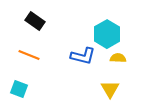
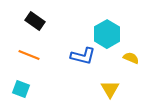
yellow semicircle: moved 13 px right; rotated 21 degrees clockwise
cyan square: moved 2 px right
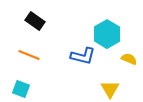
yellow semicircle: moved 2 px left, 1 px down
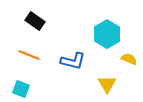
blue L-shape: moved 10 px left, 5 px down
yellow triangle: moved 3 px left, 5 px up
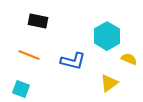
black rectangle: moved 3 px right; rotated 24 degrees counterclockwise
cyan hexagon: moved 2 px down
yellow triangle: moved 2 px right, 1 px up; rotated 24 degrees clockwise
